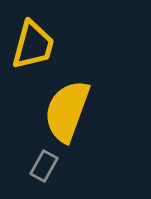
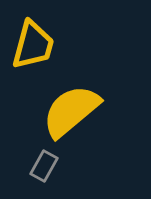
yellow semicircle: moved 4 px right; rotated 30 degrees clockwise
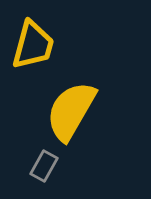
yellow semicircle: rotated 20 degrees counterclockwise
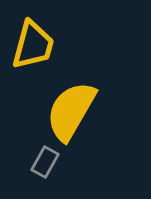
gray rectangle: moved 1 px right, 4 px up
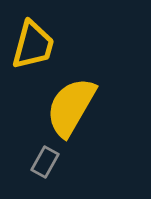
yellow semicircle: moved 4 px up
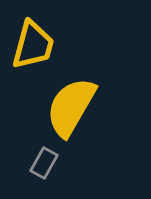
gray rectangle: moved 1 px left, 1 px down
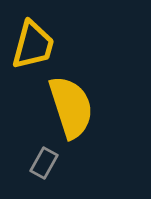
yellow semicircle: rotated 132 degrees clockwise
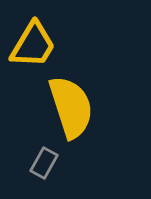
yellow trapezoid: rotated 16 degrees clockwise
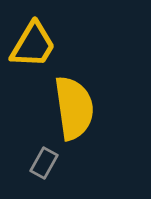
yellow semicircle: moved 3 px right, 1 px down; rotated 10 degrees clockwise
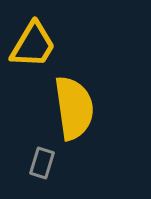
gray rectangle: moved 2 px left; rotated 12 degrees counterclockwise
